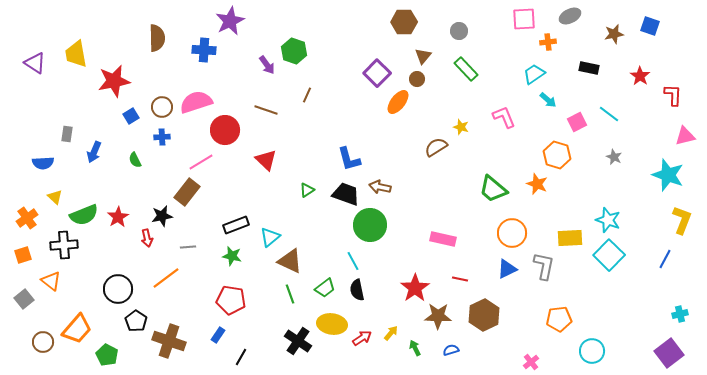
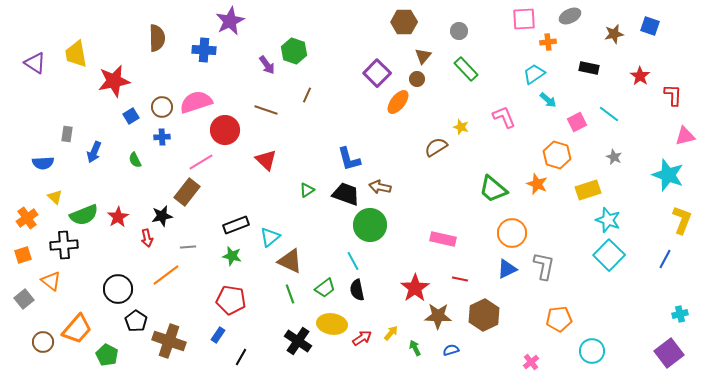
yellow rectangle at (570, 238): moved 18 px right, 48 px up; rotated 15 degrees counterclockwise
orange line at (166, 278): moved 3 px up
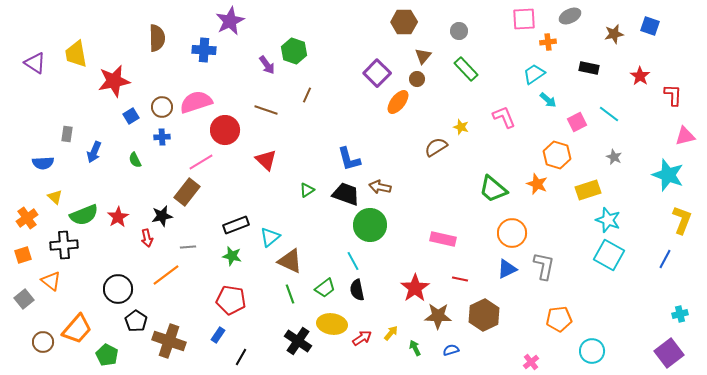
cyan square at (609, 255): rotated 16 degrees counterclockwise
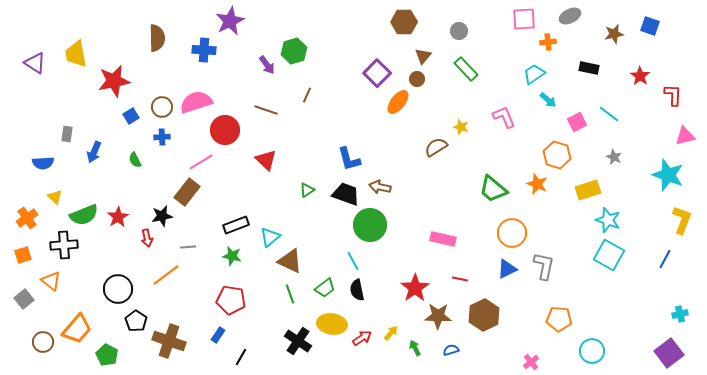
green hexagon at (294, 51): rotated 25 degrees clockwise
orange pentagon at (559, 319): rotated 10 degrees clockwise
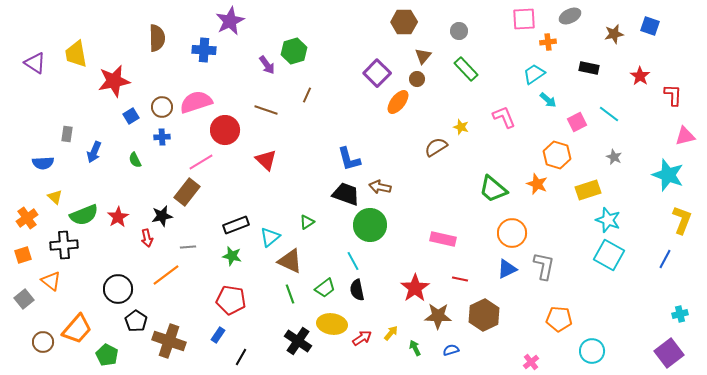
green triangle at (307, 190): moved 32 px down
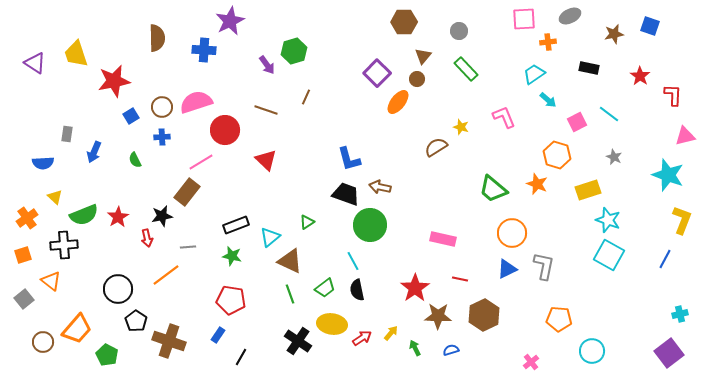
yellow trapezoid at (76, 54): rotated 8 degrees counterclockwise
brown line at (307, 95): moved 1 px left, 2 px down
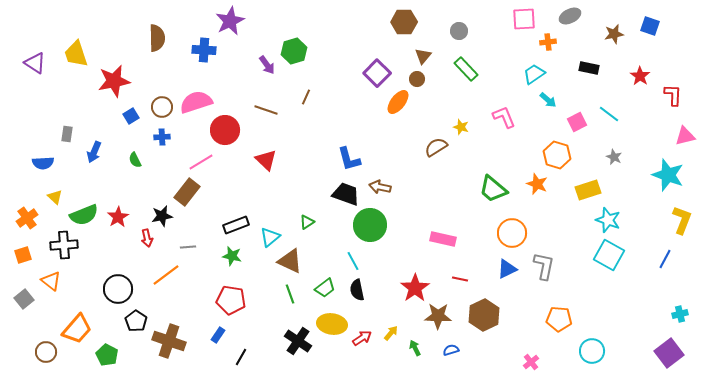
brown circle at (43, 342): moved 3 px right, 10 px down
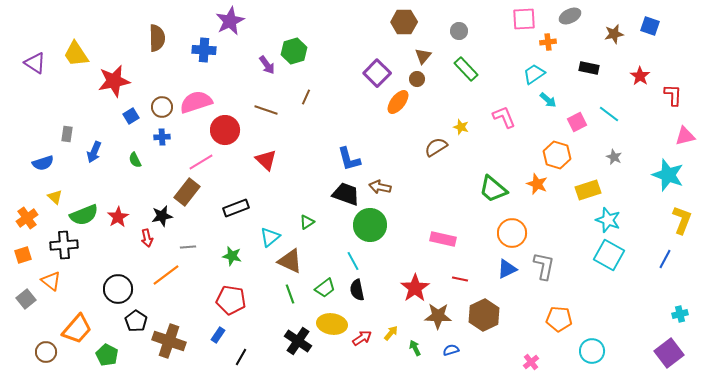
yellow trapezoid at (76, 54): rotated 16 degrees counterclockwise
blue semicircle at (43, 163): rotated 15 degrees counterclockwise
black rectangle at (236, 225): moved 17 px up
gray square at (24, 299): moved 2 px right
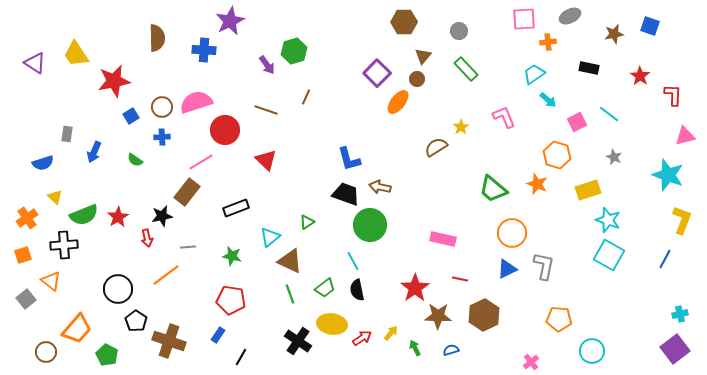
yellow star at (461, 127): rotated 21 degrees clockwise
green semicircle at (135, 160): rotated 28 degrees counterclockwise
purple square at (669, 353): moved 6 px right, 4 px up
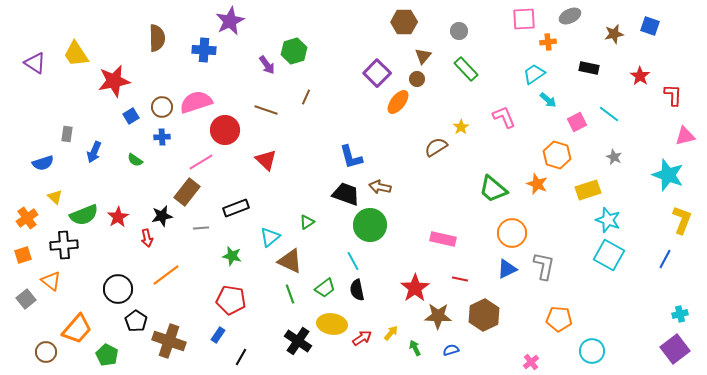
blue L-shape at (349, 159): moved 2 px right, 2 px up
gray line at (188, 247): moved 13 px right, 19 px up
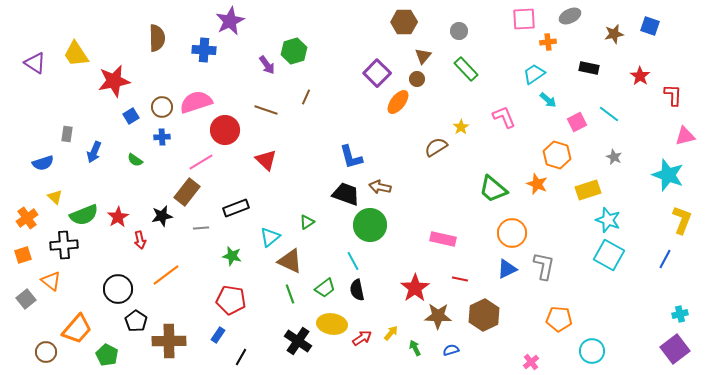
red arrow at (147, 238): moved 7 px left, 2 px down
brown cross at (169, 341): rotated 20 degrees counterclockwise
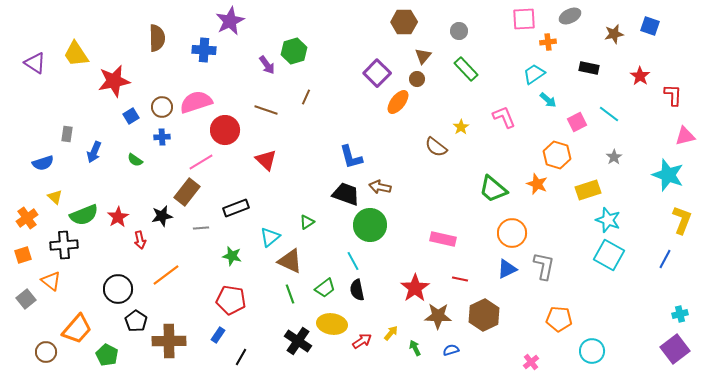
brown semicircle at (436, 147): rotated 110 degrees counterclockwise
gray star at (614, 157): rotated 14 degrees clockwise
red arrow at (362, 338): moved 3 px down
